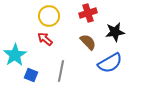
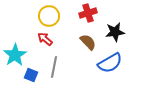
gray line: moved 7 px left, 4 px up
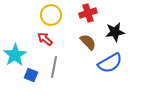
yellow circle: moved 2 px right, 1 px up
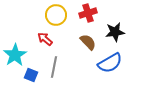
yellow circle: moved 5 px right
